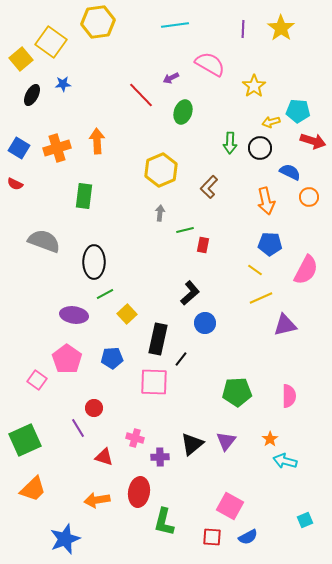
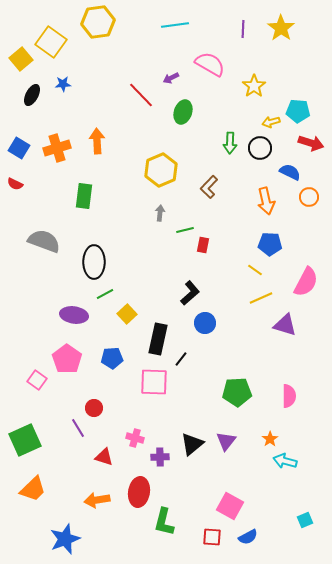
red arrow at (313, 141): moved 2 px left, 2 px down
pink semicircle at (306, 270): moved 12 px down
purple triangle at (285, 325): rotated 30 degrees clockwise
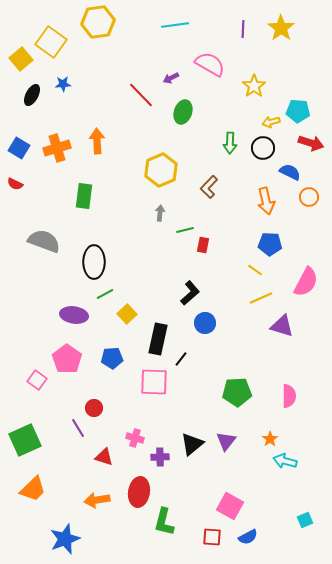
black circle at (260, 148): moved 3 px right
purple triangle at (285, 325): moved 3 px left, 1 px down
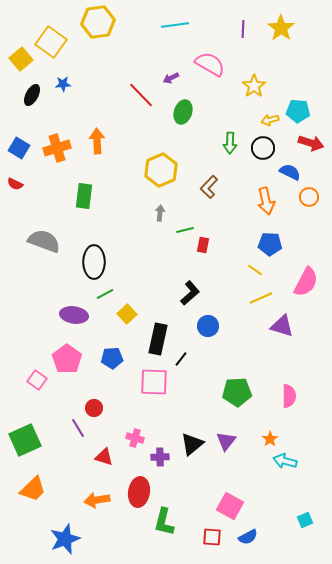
yellow arrow at (271, 122): moved 1 px left, 2 px up
blue circle at (205, 323): moved 3 px right, 3 px down
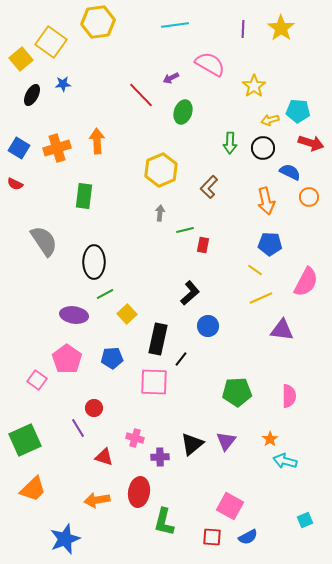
gray semicircle at (44, 241): rotated 36 degrees clockwise
purple triangle at (282, 326): moved 4 px down; rotated 10 degrees counterclockwise
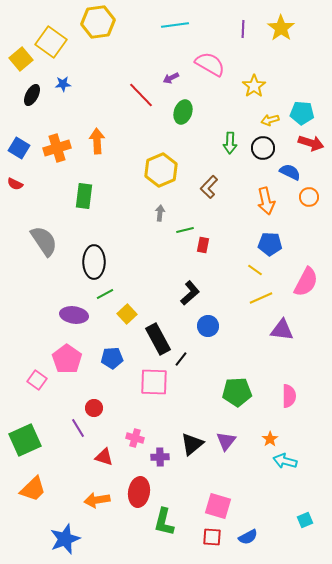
cyan pentagon at (298, 111): moved 4 px right, 2 px down
black rectangle at (158, 339): rotated 40 degrees counterclockwise
pink square at (230, 506): moved 12 px left; rotated 12 degrees counterclockwise
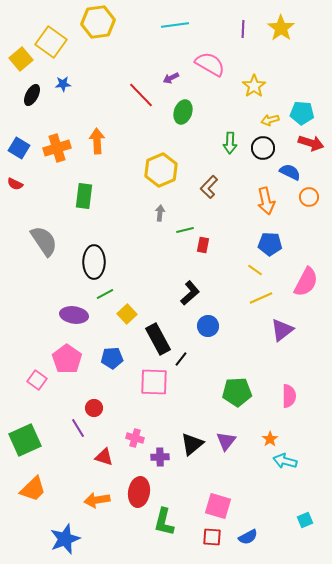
purple triangle at (282, 330): rotated 45 degrees counterclockwise
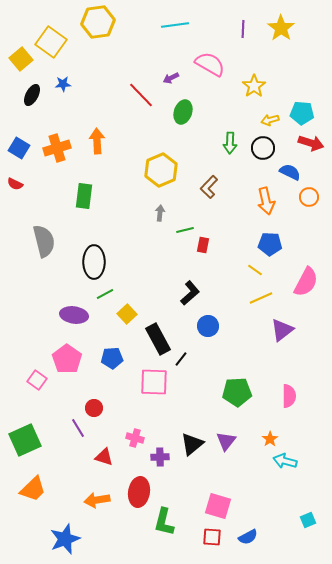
gray semicircle at (44, 241): rotated 20 degrees clockwise
cyan square at (305, 520): moved 3 px right
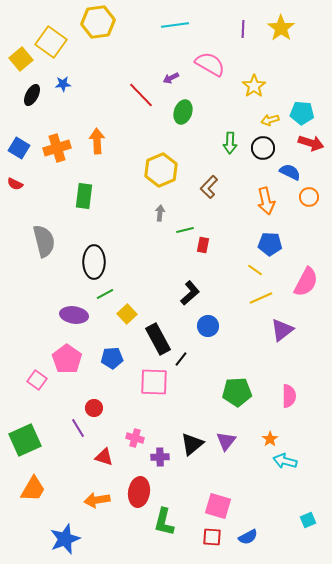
orange trapezoid at (33, 489): rotated 16 degrees counterclockwise
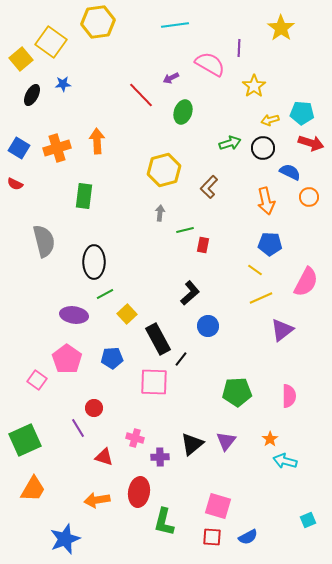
purple line at (243, 29): moved 4 px left, 19 px down
green arrow at (230, 143): rotated 110 degrees counterclockwise
yellow hexagon at (161, 170): moved 3 px right; rotated 8 degrees clockwise
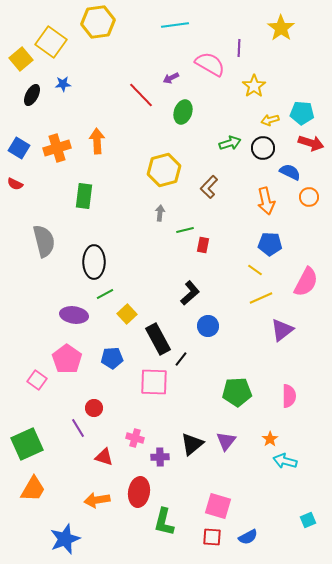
green square at (25, 440): moved 2 px right, 4 px down
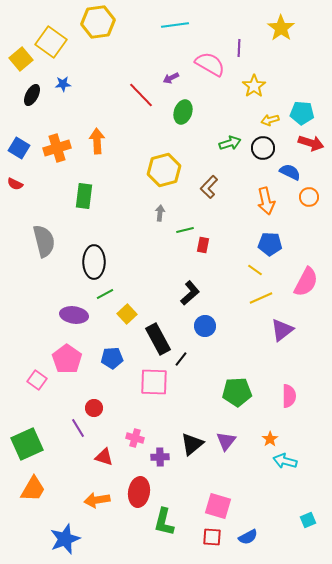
blue circle at (208, 326): moved 3 px left
